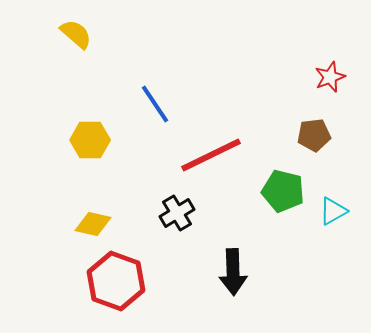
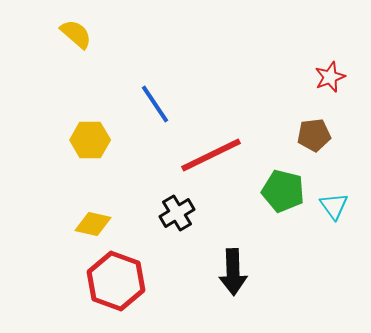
cyan triangle: moved 1 px right, 5 px up; rotated 36 degrees counterclockwise
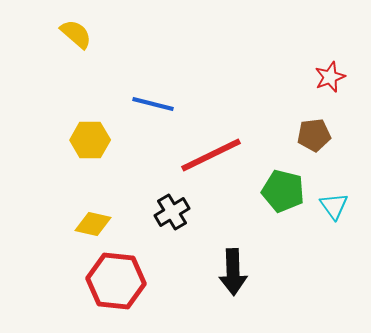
blue line: moved 2 px left; rotated 42 degrees counterclockwise
black cross: moved 5 px left, 1 px up
red hexagon: rotated 14 degrees counterclockwise
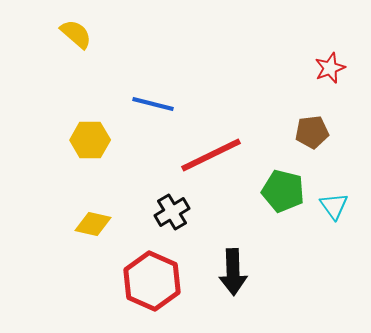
red star: moved 9 px up
brown pentagon: moved 2 px left, 3 px up
red hexagon: moved 36 px right; rotated 18 degrees clockwise
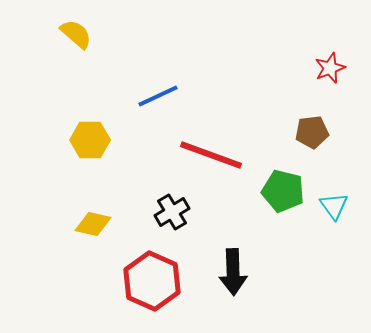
blue line: moved 5 px right, 8 px up; rotated 39 degrees counterclockwise
red line: rotated 46 degrees clockwise
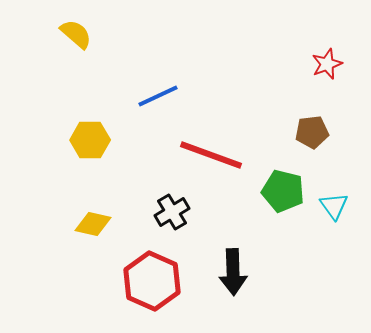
red star: moved 3 px left, 4 px up
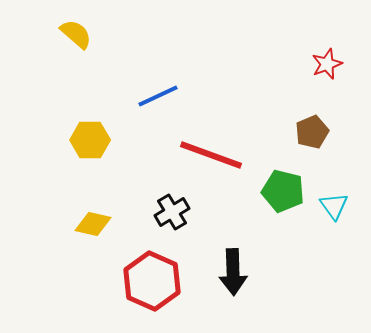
brown pentagon: rotated 16 degrees counterclockwise
